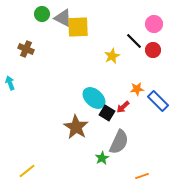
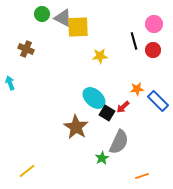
black line: rotated 30 degrees clockwise
yellow star: moved 12 px left; rotated 21 degrees clockwise
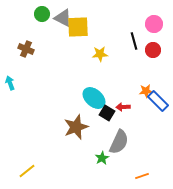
yellow star: moved 2 px up
orange star: moved 9 px right, 2 px down
red arrow: rotated 40 degrees clockwise
brown star: rotated 20 degrees clockwise
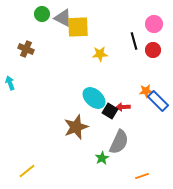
black square: moved 3 px right, 2 px up
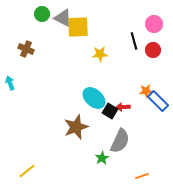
gray semicircle: moved 1 px right, 1 px up
